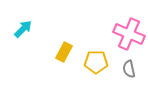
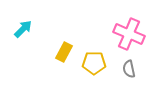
yellow pentagon: moved 2 px left, 1 px down
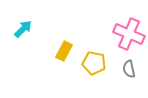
yellow rectangle: moved 1 px up
yellow pentagon: rotated 10 degrees clockwise
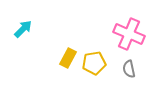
yellow rectangle: moved 4 px right, 7 px down
yellow pentagon: rotated 20 degrees counterclockwise
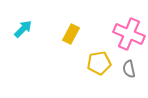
yellow rectangle: moved 3 px right, 24 px up
yellow pentagon: moved 5 px right
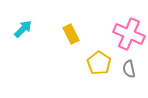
yellow rectangle: rotated 54 degrees counterclockwise
yellow pentagon: rotated 30 degrees counterclockwise
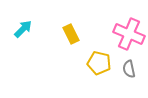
yellow pentagon: rotated 20 degrees counterclockwise
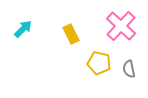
pink cross: moved 8 px left, 8 px up; rotated 20 degrees clockwise
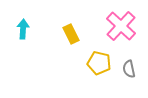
cyan arrow: rotated 42 degrees counterclockwise
